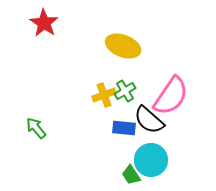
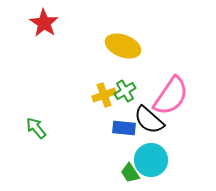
green trapezoid: moved 1 px left, 2 px up
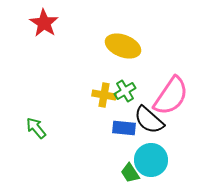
yellow cross: rotated 30 degrees clockwise
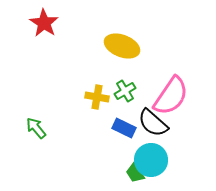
yellow ellipse: moved 1 px left
yellow cross: moved 7 px left, 2 px down
black semicircle: moved 4 px right, 3 px down
blue rectangle: rotated 20 degrees clockwise
green trapezoid: moved 5 px right
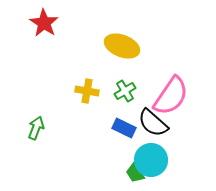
yellow cross: moved 10 px left, 6 px up
green arrow: rotated 60 degrees clockwise
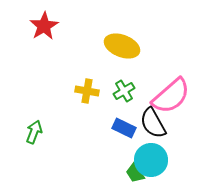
red star: moved 3 px down; rotated 8 degrees clockwise
green cross: moved 1 px left
pink semicircle: rotated 15 degrees clockwise
black semicircle: rotated 20 degrees clockwise
green arrow: moved 2 px left, 4 px down
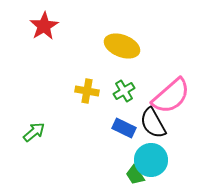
green arrow: rotated 30 degrees clockwise
green trapezoid: moved 2 px down
